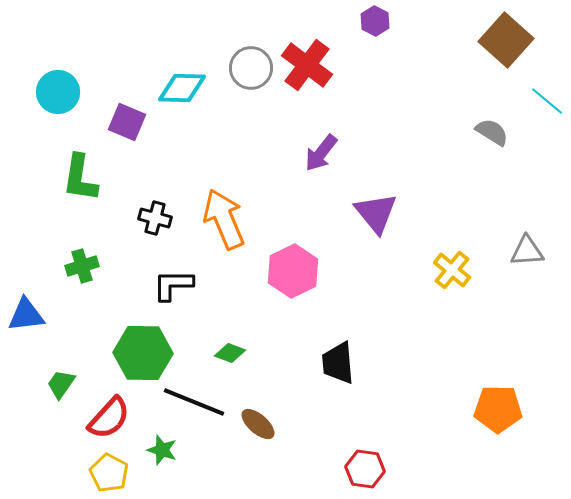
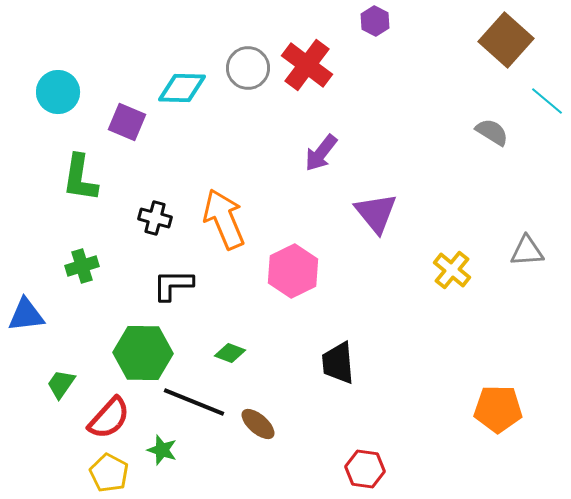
gray circle: moved 3 px left
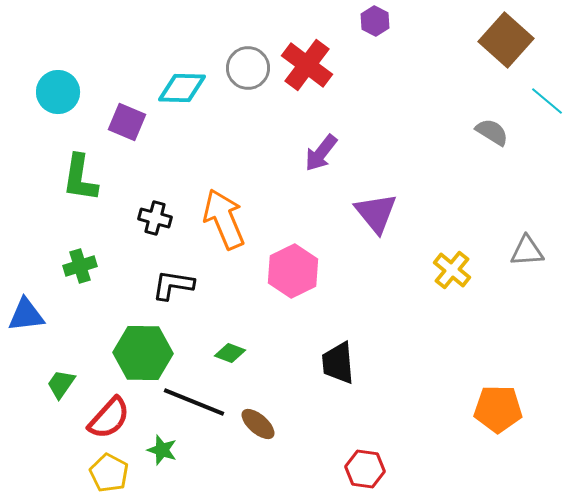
green cross: moved 2 px left
black L-shape: rotated 9 degrees clockwise
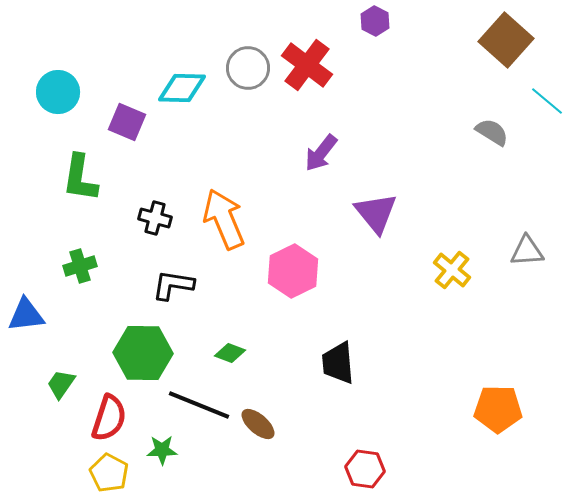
black line: moved 5 px right, 3 px down
red semicircle: rotated 24 degrees counterclockwise
green star: rotated 20 degrees counterclockwise
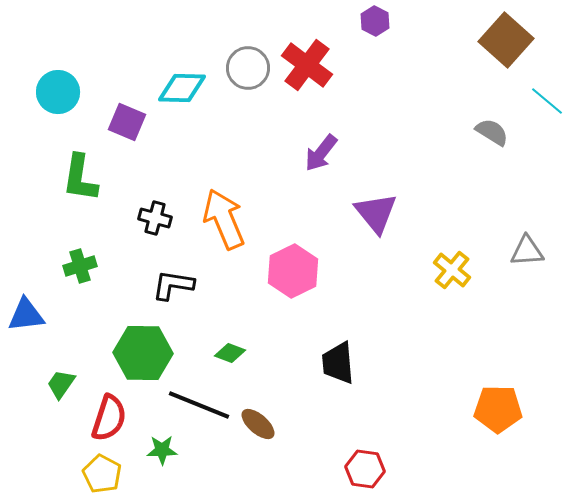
yellow pentagon: moved 7 px left, 1 px down
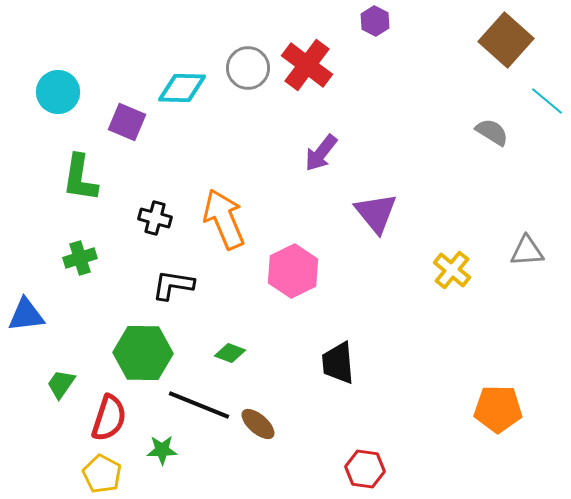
green cross: moved 8 px up
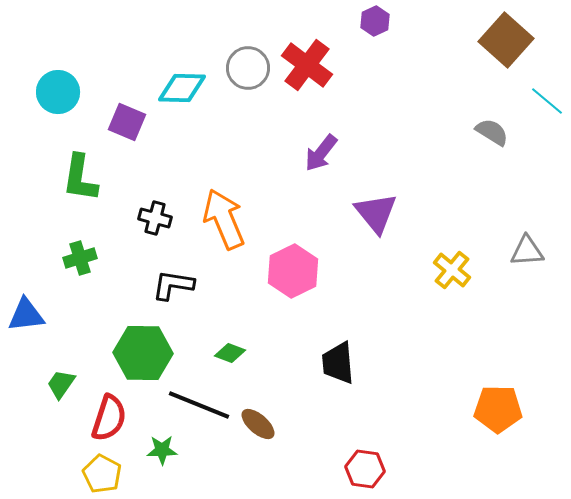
purple hexagon: rotated 8 degrees clockwise
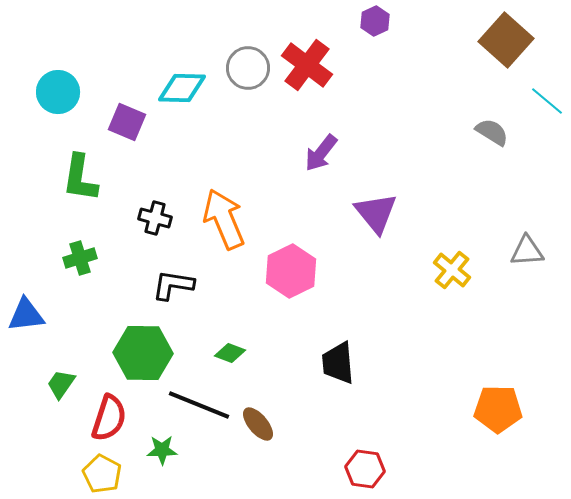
pink hexagon: moved 2 px left
brown ellipse: rotated 9 degrees clockwise
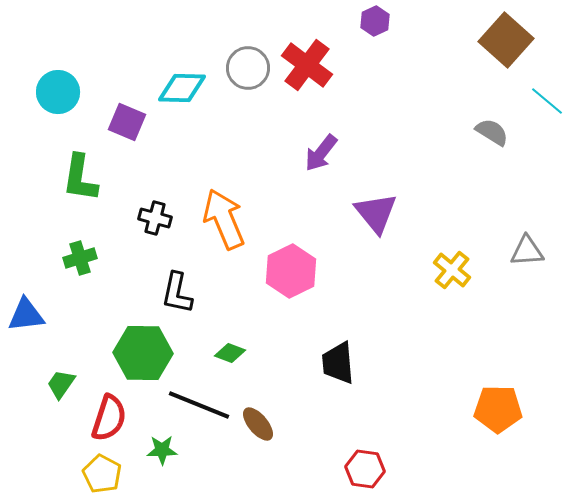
black L-shape: moved 4 px right, 8 px down; rotated 87 degrees counterclockwise
